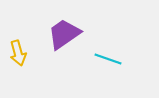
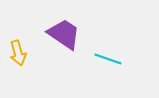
purple trapezoid: rotated 69 degrees clockwise
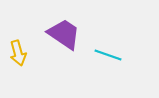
cyan line: moved 4 px up
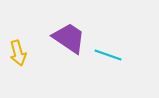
purple trapezoid: moved 5 px right, 4 px down
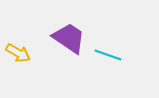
yellow arrow: rotated 45 degrees counterclockwise
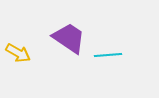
cyan line: rotated 24 degrees counterclockwise
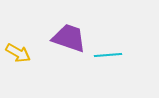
purple trapezoid: rotated 15 degrees counterclockwise
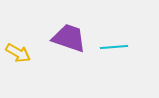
cyan line: moved 6 px right, 8 px up
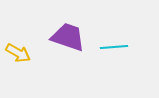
purple trapezoid: moved 1 px left, 1 px up
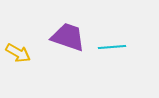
cyan line: moved 2 px left
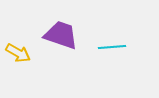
purple trapezoid: moved 7 px left, 2 px up
